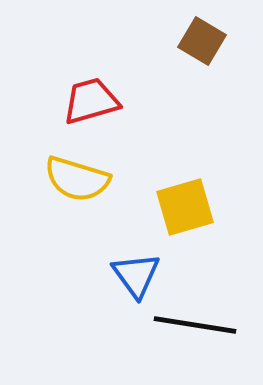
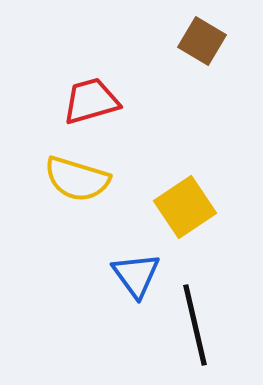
yellow square: rotated 18 degrees counterclockwise
black line: rotated 68 degrees clockwise
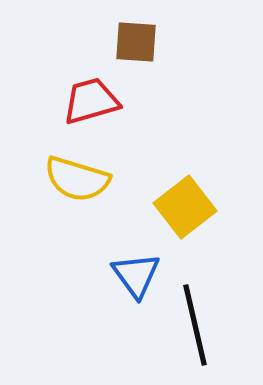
brown square: moved 66 px left, 1 px down; rotated 27 degrees counterclockwise
yellow square: rotated 4 degrees counterclockwise
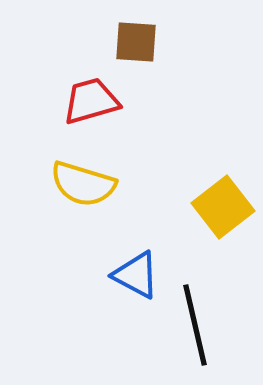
yellow semicircle: moved 6 px right, 5 px down
yellow square: moved 38 px right
blue triangle: rotated 26 degrees counterclockwise
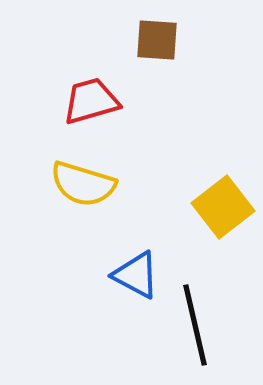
brown square: moved 21 px right, 2 px up
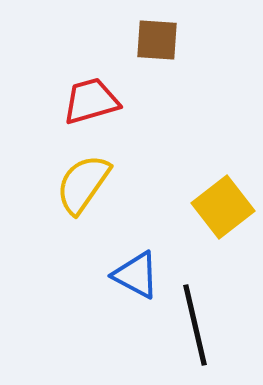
yellow semicircle: rotated 108 degrees clockwise
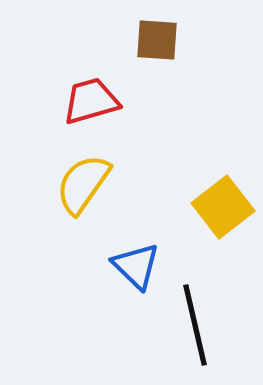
blue triangle: moved 9 px up; rotated 16 degrees clockwise
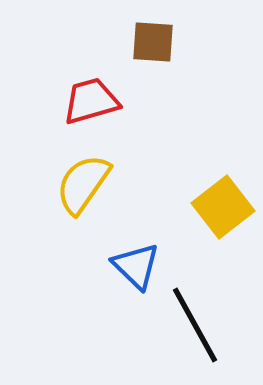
brown square: moved 4 px left, 2 px down
black line: rotated 16 degrees counterclockwise
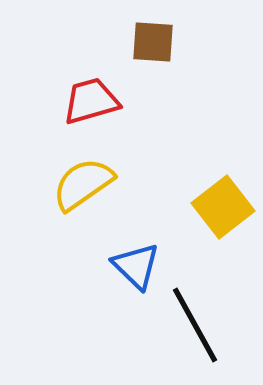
yellow semicircle: rotated 20 degrees clockwise
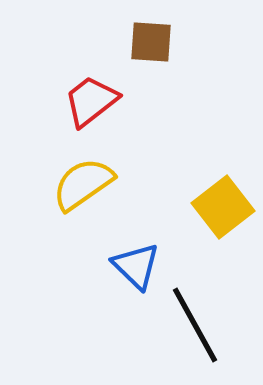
brown square: moved 2 px left
red trapezoid: rotated 22 degrees counterclockwise
